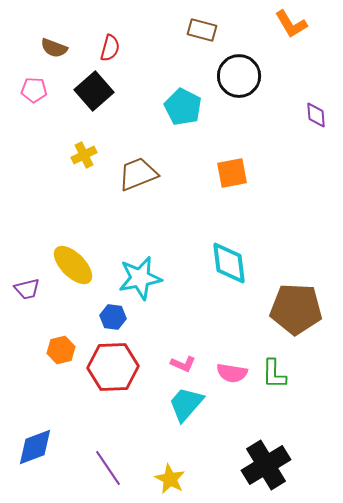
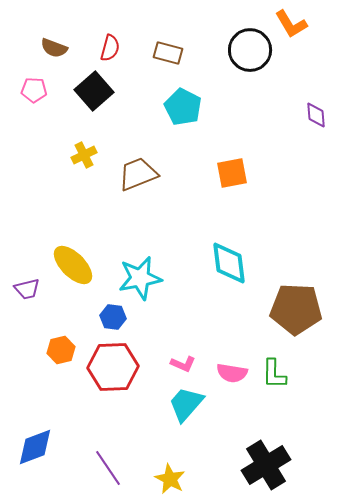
brown rectangle: moved 34 px left, 23 px down
black circle: moved 11 px right, 26 px up
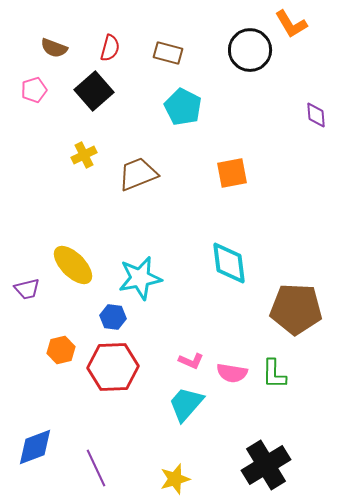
pink pentagon: rotated 20 degrees counterclockwise
pink L-shape: moved 8 px right, 3 px up
purple line: moved 12 px left; rotated 9 degrees clockwise
yellow star: moved 5 px right; rotated 28 degrees clockwise
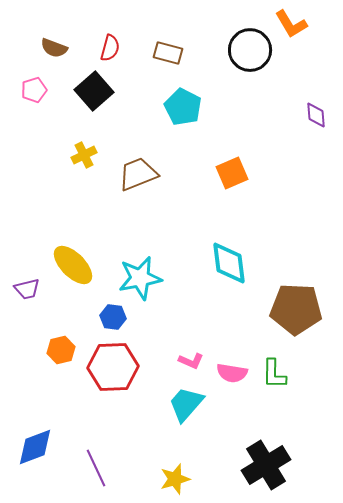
orange square: rotated 12 degrees counterclockwise
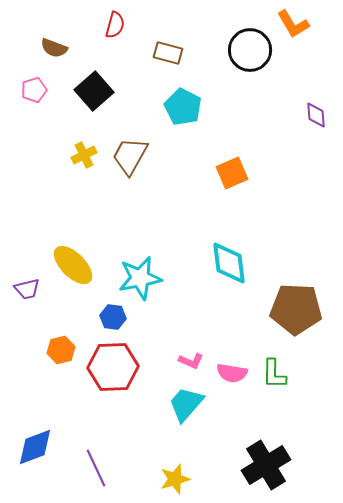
orange L-shape: moved 2 px right
red semicircle: moved 5 px right, 23 px up
brown trapezoid: moved 8 px left, 18 px up; rotated 39 degrees counterclockwise
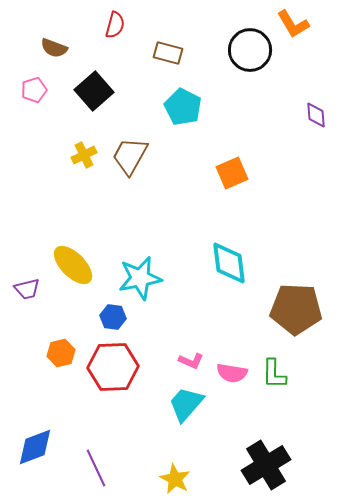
orange hexagon: moved 3 px down
yellow star: rotated 28 degrees counterclockwise
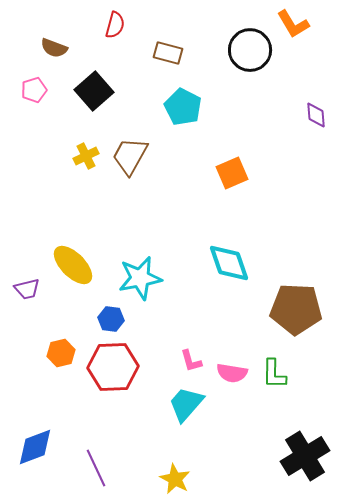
yellow cross: moved 2 px right, 1 px down
cyan diamond: rotated 12 degrees counterclockwise
blue hexagon: moved 2 px left, 2 px down
pink L-shape: rotated 50 degrees clockwise
black cross: moved 39 px right, 9 px up
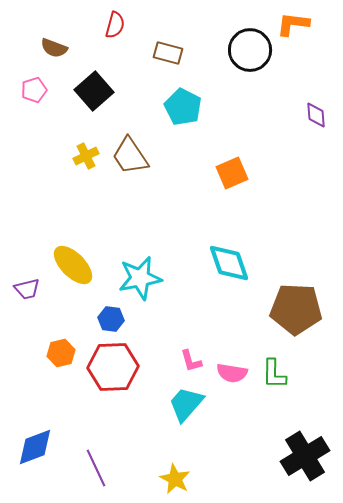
orange L-shape: rotated 128 degrees clockwise
brown trapezoid: rotated 63 degrees counterclockwise
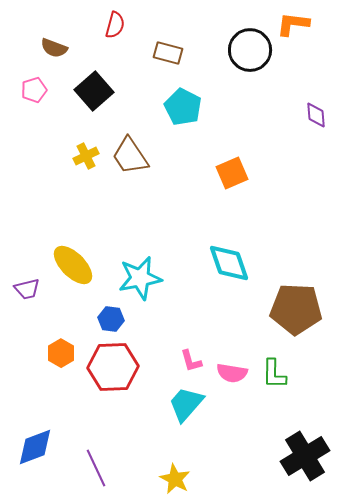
orange hexagon: rotated 16 degrees counterclockwise
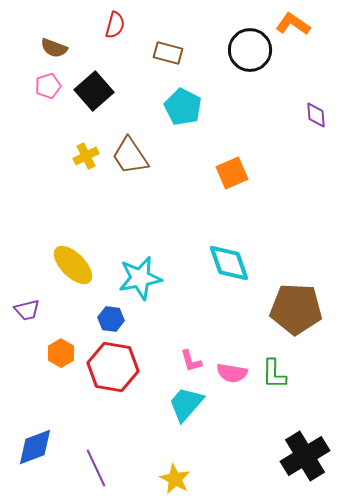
orange L-shape: rotated 28 degrees clockwise
pink pentagon: moved 14 px right, 4 px up
purple trapezoid: moved 21 px down
red hexagon: rotated 12 degrees clockwise
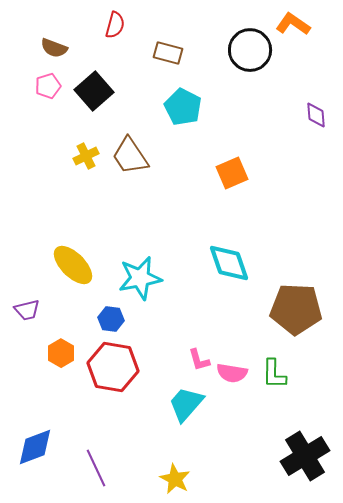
pink L-shape: moved 8 px right, 1 px up
